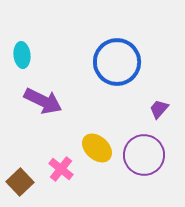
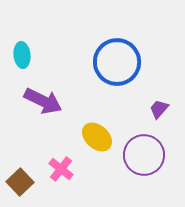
yellow ellipse: moved 11 px up
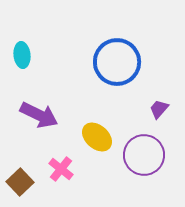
purple arrow: moved 4 px left, 14 px down
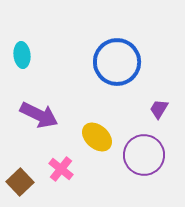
purple trapezoid: rotated 10 degrees counterclockwise
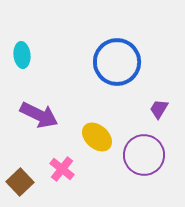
pink cross: moved 1 px right
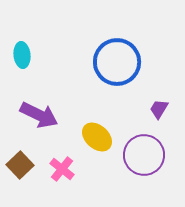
brown square: moved 17 px up
